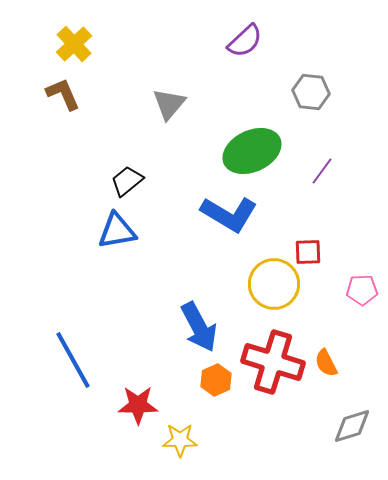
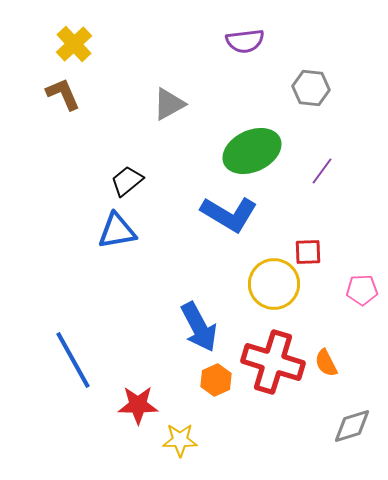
purple semicircle: rotated 36 degrees clockwise
gray hexagon: moved 4 px up
gray triangle: rotated 21 degrees clockwise
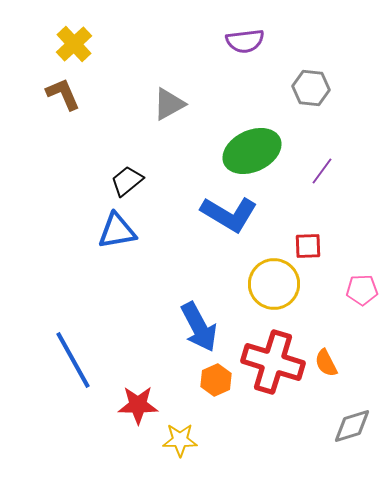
red square: moved 6 px up
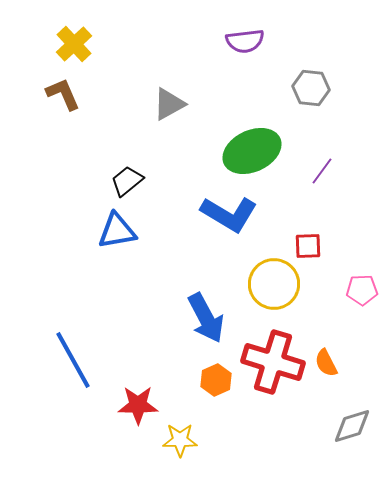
blue arrow: moved 7 px right, 9 px up
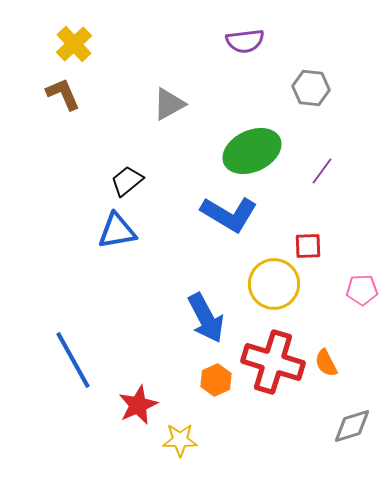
red star: rotated 24 degrees counterclockwise
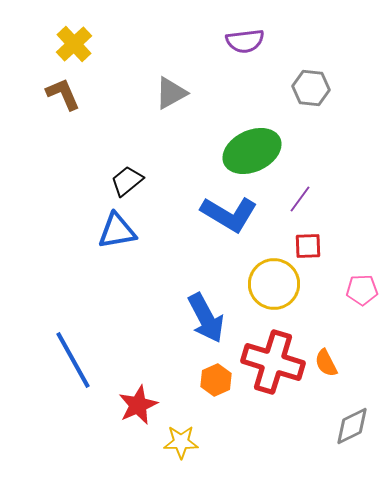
gray triangle: moved 2 px right, 11 px up
purple line: moved 22 px left, 28 px down
gray diamond: rotated 9 degrees counterclockwise
yellow star: moved 1 px right, 2 px down
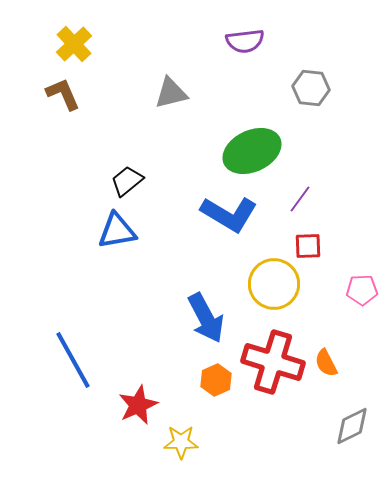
gray triangle: rotated 15 degrees clockwise
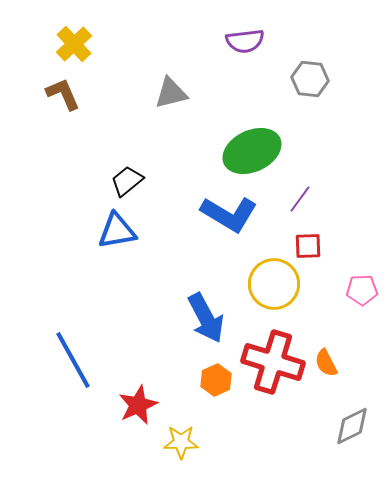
gray hexagon: moved 1 px left, 9 px up
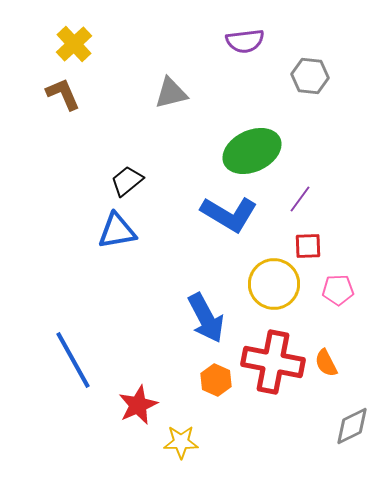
gray hexagon: moved 3 px up
pink pentagon: moved 24 px left
red cross: rotated 6 degrees counterclockwise
orange hexagon: rotated 12 degrees counterclockwise
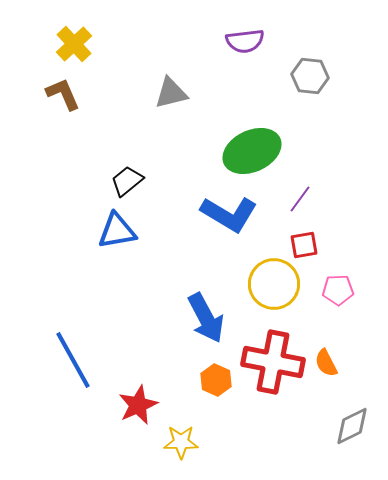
red square: moved 4 px left, 1 px up; rotated 8 degrees counterclockwise
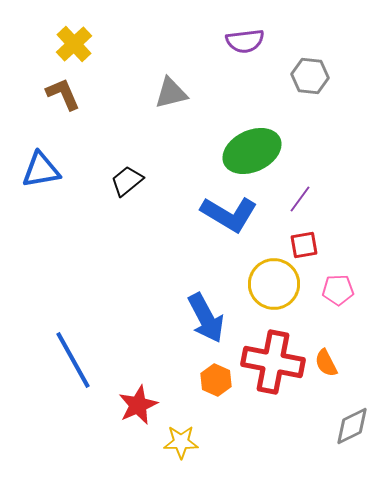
blue triangle: moved 76 px left, 61 px up
